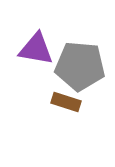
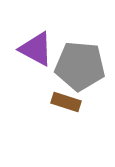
purple triangle: rotated 18 degrees clockwise
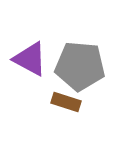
purple triangle: moved 6 px left, 10 px down
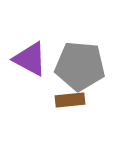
brown rectangle: moved 4 px right, 2 px up; rotated 24 degrees counterclockwise
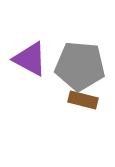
brown rectangle: moved 13 px right; rotated 20 degrees clockwise
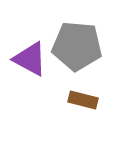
gray pentagon: moved 3 px left, 20 px up
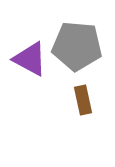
brown rectangle: rotated 64 degrees clockwise
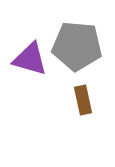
purple triangle: rotated 12 degrees counterclockwise
